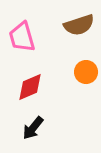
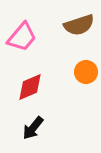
pink trapezoid: rotated 124 degrees counterclockwise
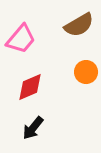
brown semicircle: rotated 12 degrees counterclockwise
pink trapezoid: moved 1 px left, 2 px down
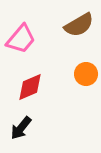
orange circle: moved 2 px down
black arrow: moved 12 px left
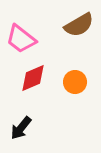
pink trapezoid: rotated 88 degrees clockwise
orange circle: moved 11 px left, 8 px down
red diamond: moved 3 px right, 9 px up
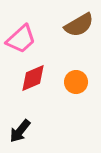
pink trapezoid: rotated 80 degrees counterclockwise
orange circle: moved 1 px right
black arrow: moved 1 px left, 3 px down
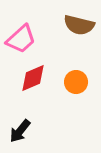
brown semicircle: rotated 44 degrees clockwise
